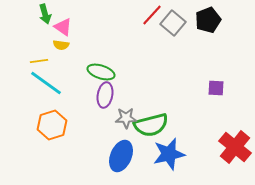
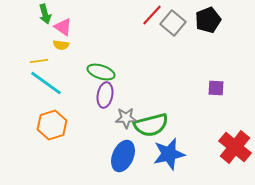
blue ellipse: moved 2 px right
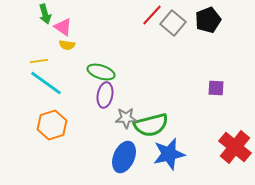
yellow semicircle: moved 6 px right
blue ellipse: moved 1 px right, 1 px down
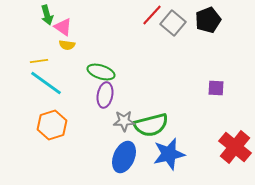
green arrow: moved 2 px right, 1 px down
gray star: moved 2 px left, 3 px down
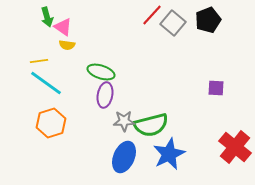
green arrow: moved 2 px down
orange hexagon: moved 1 px left, 2 px up
blue star: rotated 12 degrees counterclockwise
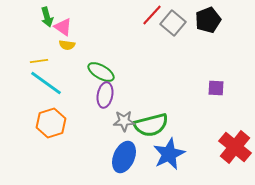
green ellipse: rotated 12 degrees clockwise
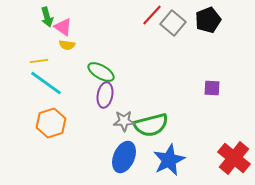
purple square: moved 4 px left
red cross: moved 1 px left, 11 px down
blue star: moved 6 px down
